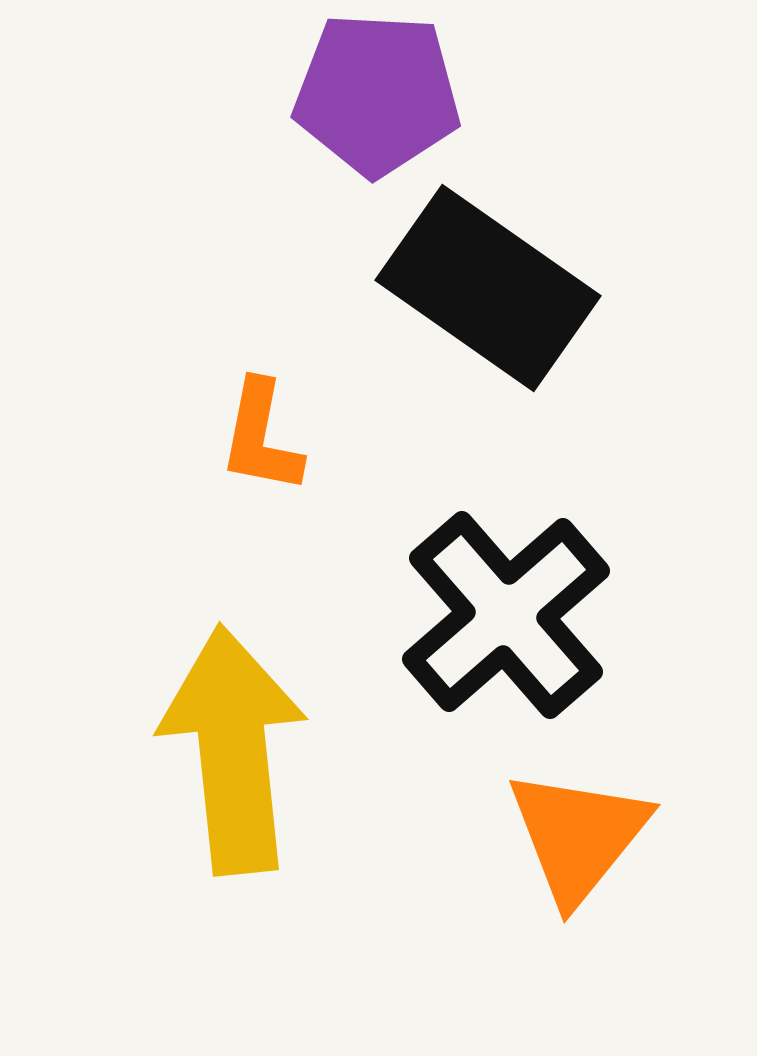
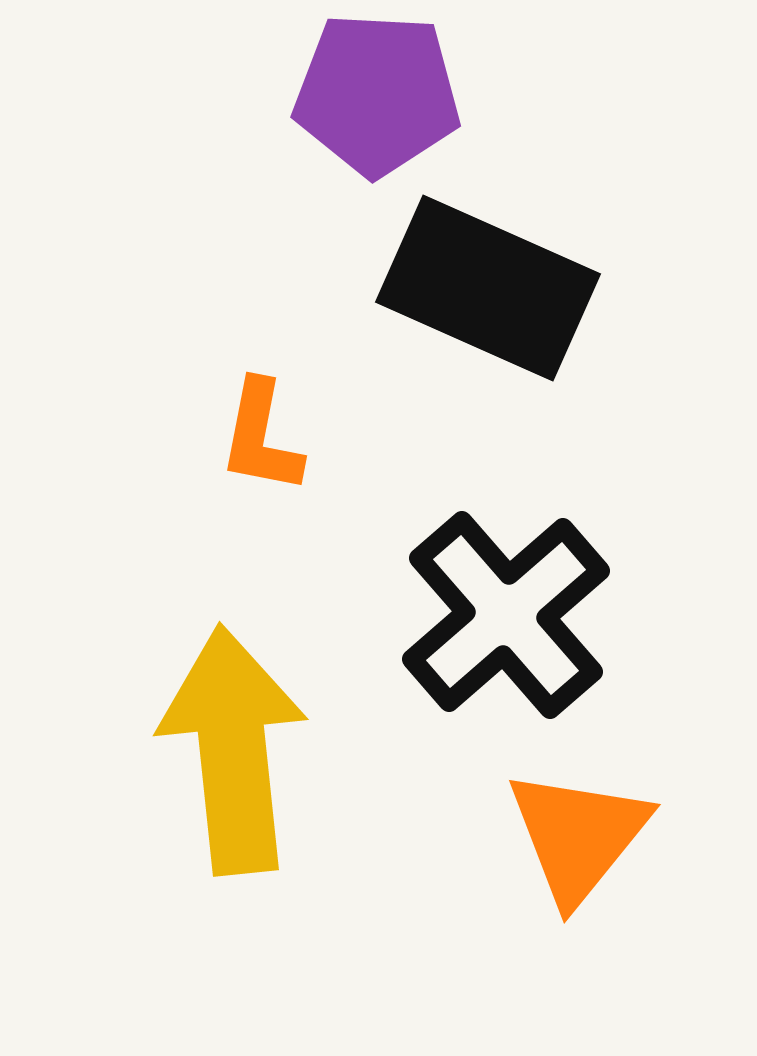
black rectangle: rotated 11 degrees counterclockwise
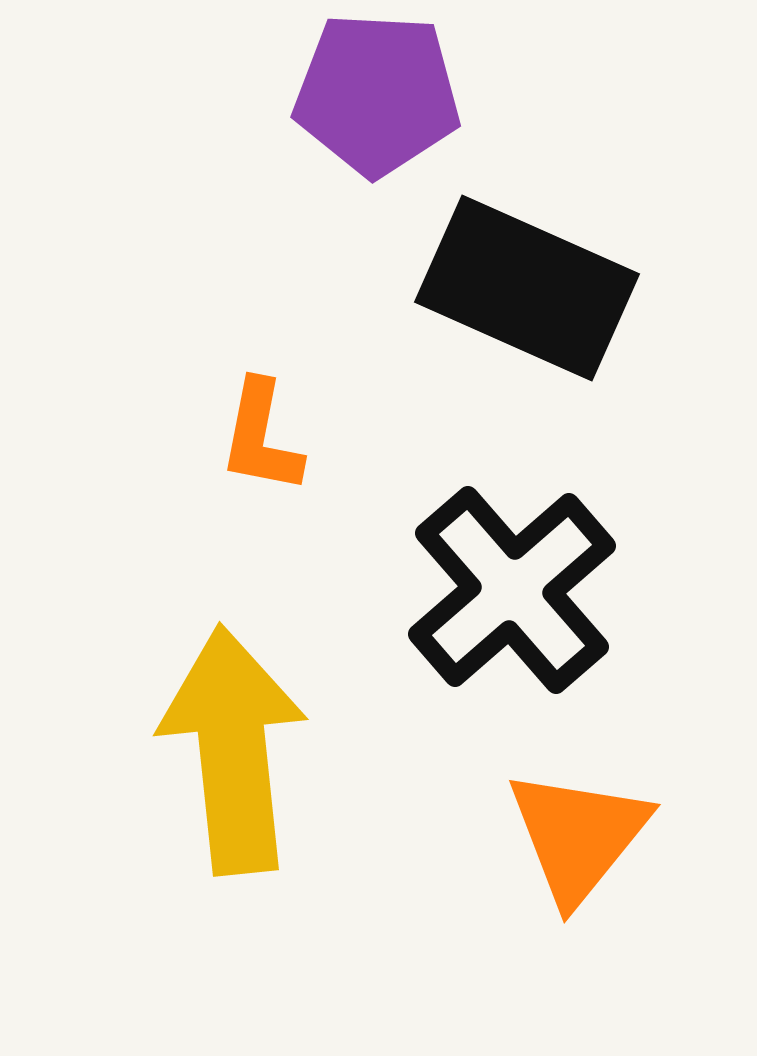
black rectangle: moved 39 px right
black cross: moved 6 px right, 25 px up
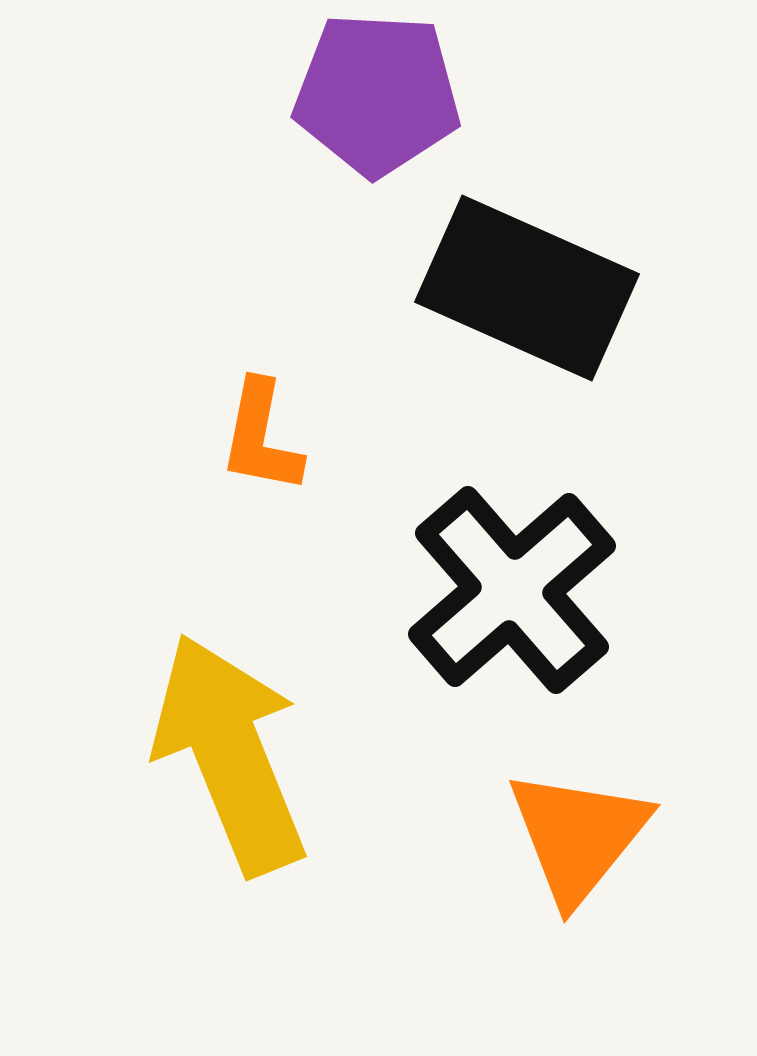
yellow arrow: moved 3 px left, 4 px down; rotated 16 degrees counterclockwise
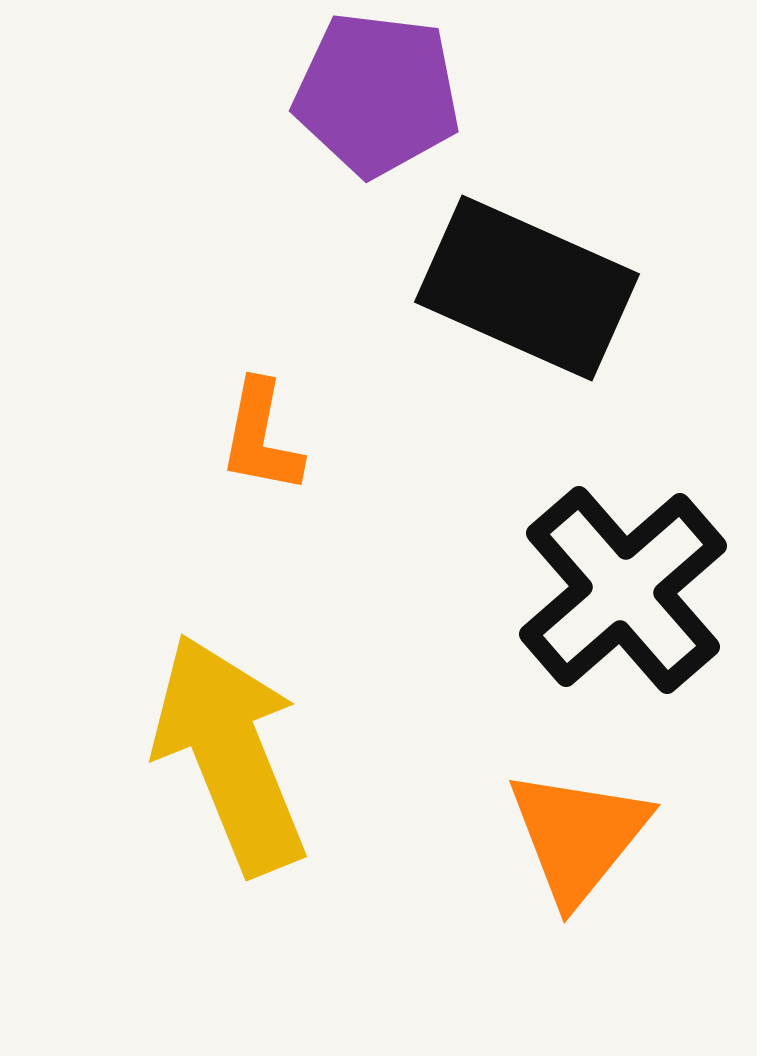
purple pentagon: rotated 4 degrees clockwise
black cross: moved 111 px right
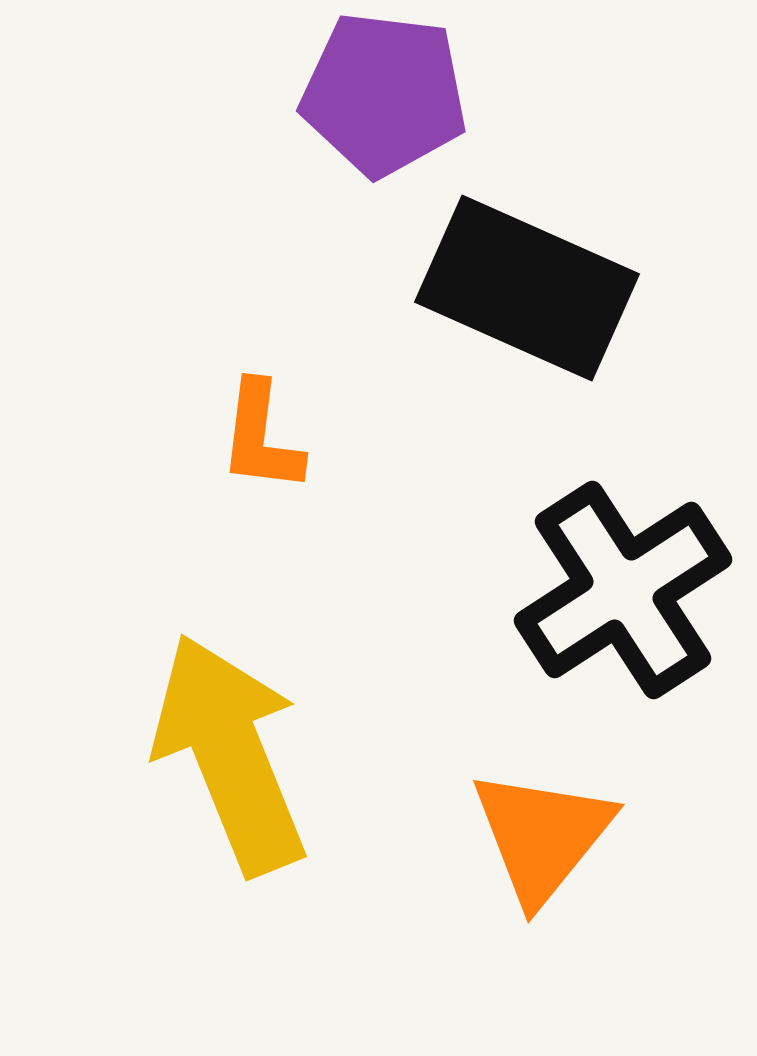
purple pentagon: moved 7 px right
orange L-shape: rotated 4 degrees counterclockwise
black cross: rotated 8 degrees clockwise
orange triangle: moved 36 px left
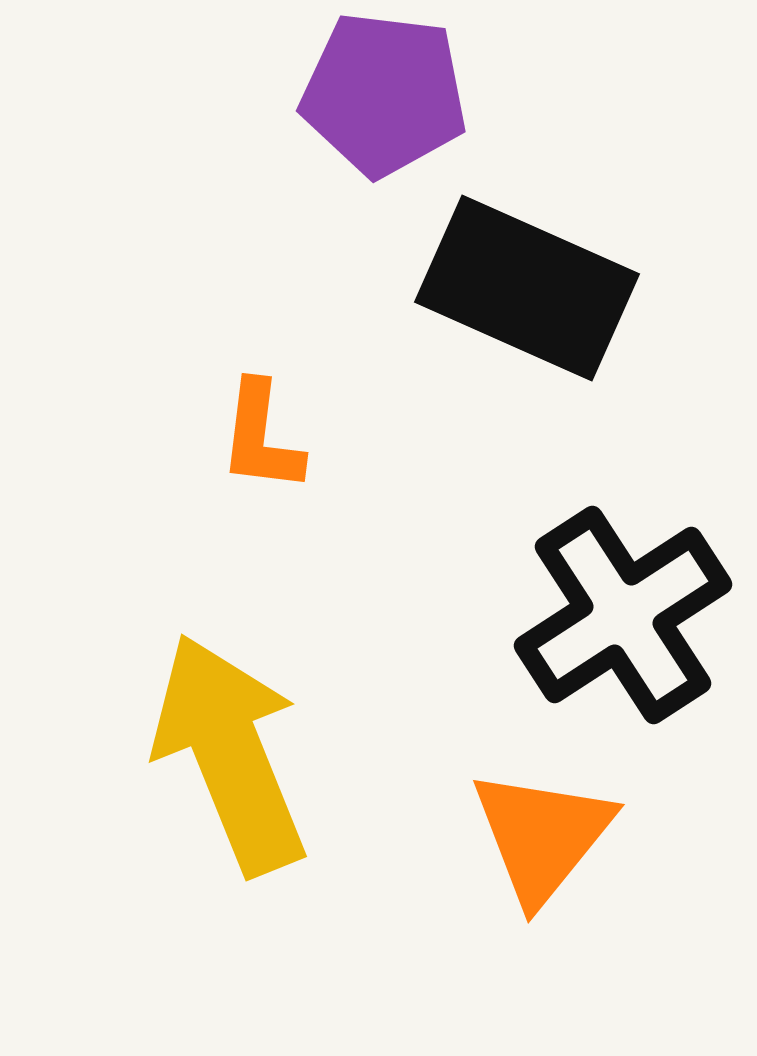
black cross: moved 25 px down
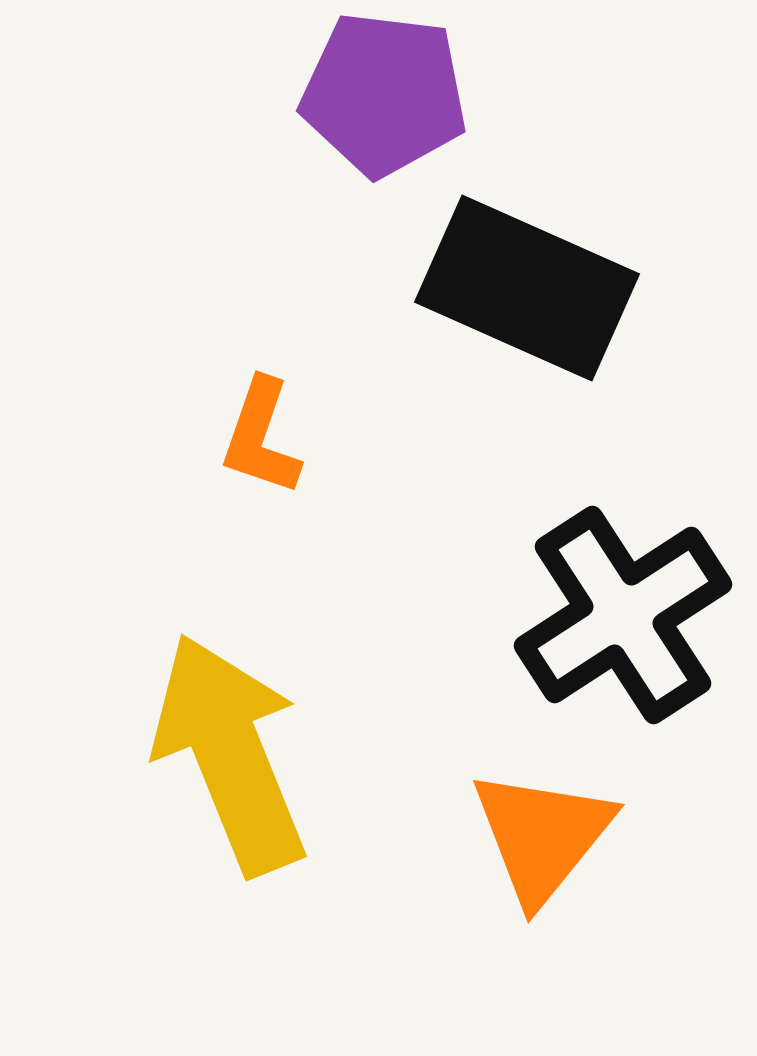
orange L-shape: rotated 12 degrees clockwise
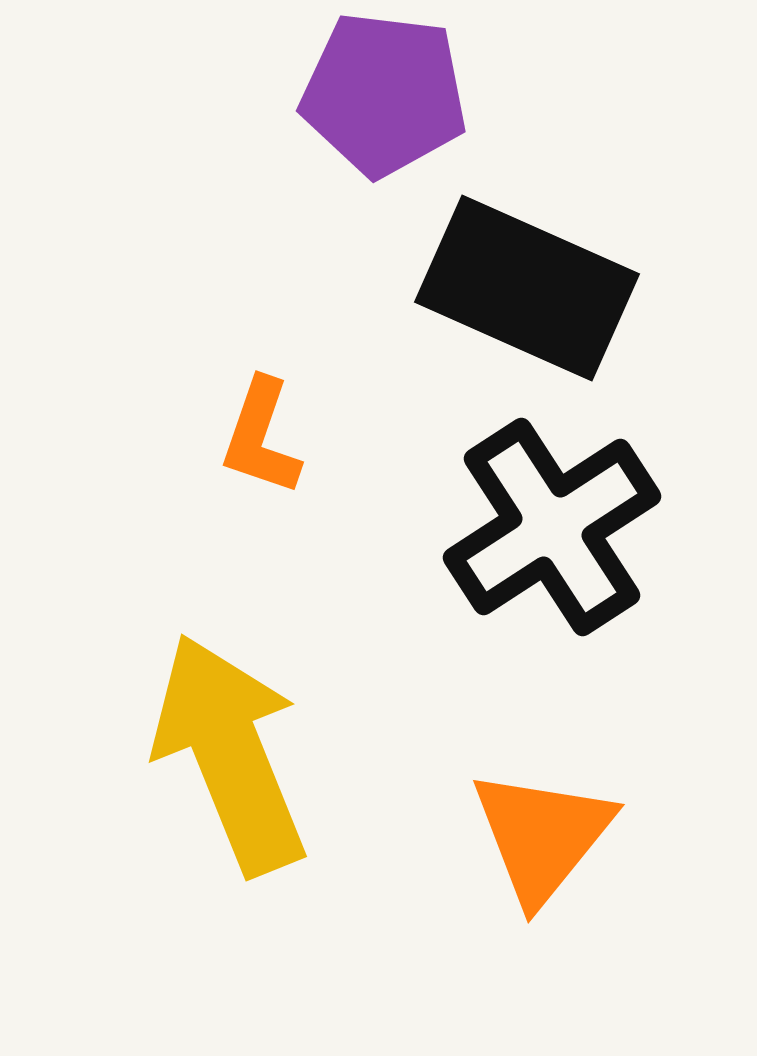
black cross: moved 71 px left, 88 px up
